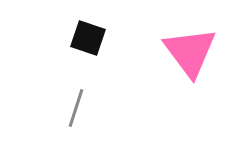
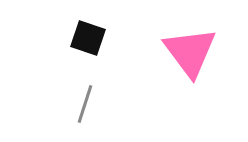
gray line: moved 9 px right, 4 px up
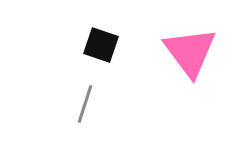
black square: moved 13 px right, 7 px down
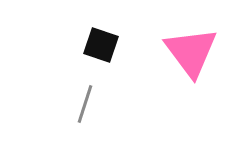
pink triangle: moved 1 px right
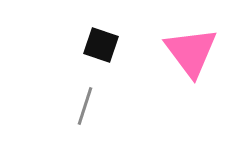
gray line: moved 2 px down
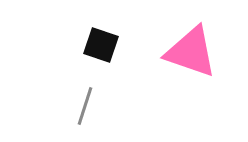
pink triangle: rotated 34 degrees counterclockwise
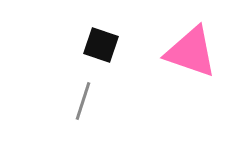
gray line: moved 2 px left, 5 px up
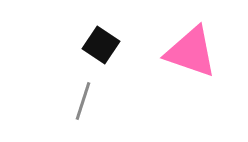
black square: rotated 15 degrees clockwise
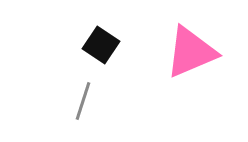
pink triangle: rotated 42 degrees counterclockwise
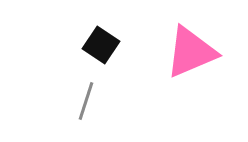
gray line: moved 3 px right
